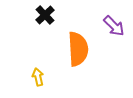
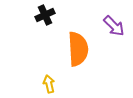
black cross: rotated 18 degrees clockwise
yellow arrow: moved 11 px right, 7 px down
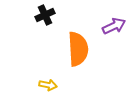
purple arrow: rotated 70 degrees counterclockwise
yellow arrow: moved 1 px left, 1 px down; rotated 114 degrees clockwise
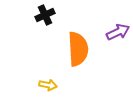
purple arrow: moved 4 px right, 6 px down
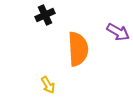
purple arrow: rotated 55 degrees clockwise
yellow arrow: rotated 48 degrees clockwise
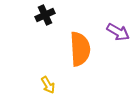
orange semicircle: moved 2 px right
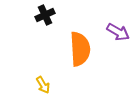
yellow arrow: moved 5 px left
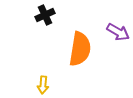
orange semicircle: rotated 12 degrees clockwise
yellow arrow: rotated 36 degrees clockwise
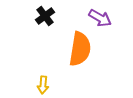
black cross: moved 1 px down; rotated 12 degrees counterclockwise
purple arrow: moved 18 px left, 14 px up
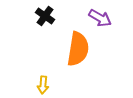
black cross: rotated 18 degrees counterclockwise
orange semicircle: moved 2 px left
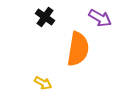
black cross: moved 1 px down
yellow arrow: moved 2 px up; rotated 66 degrees counterclockwise
